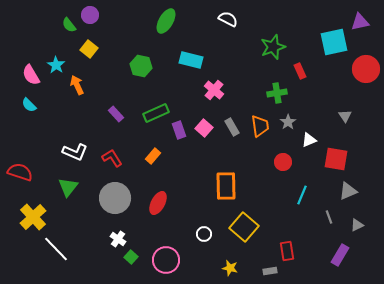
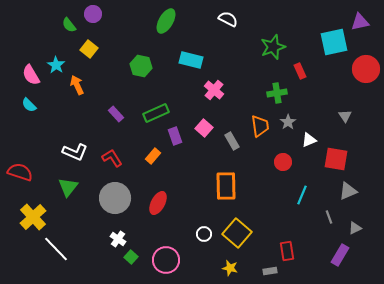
purple circle at (90, 15): moved 3 px right, 1 px up
gray rectangle at (232, 127): moved 14 px down
purple rectangle at (179, 130): moved 4 px left, 6 px down
gray triangle at (357, 225): moved 2 px left, 3 px down
yellow square at (244, 227): moved 7 px left, 6 px down
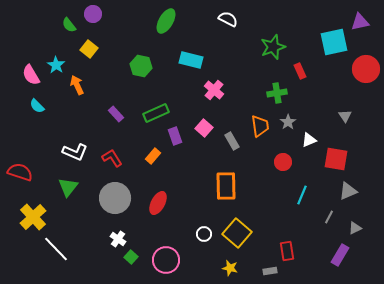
cyan semicircle at (29, 105): moved 8 px right, 1 px down
gray line at (329, 217): rotated 48 degrees clockwise
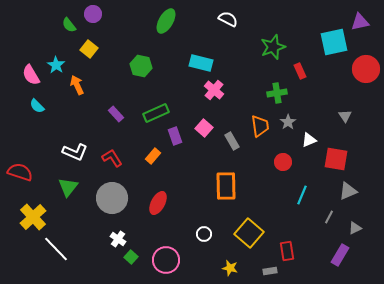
cyan rectangle at (191, 60): moved 10 px right, 3 px down
gray circle at (115, 198): moved 3 px left
yellow square at (237, 233): moved 12 px right
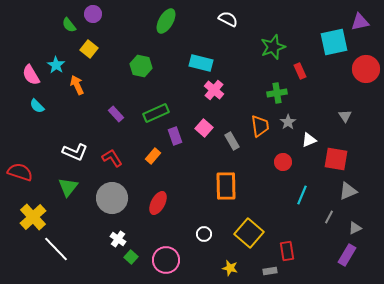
purple rectangle at (340, 255): moved 7 px right
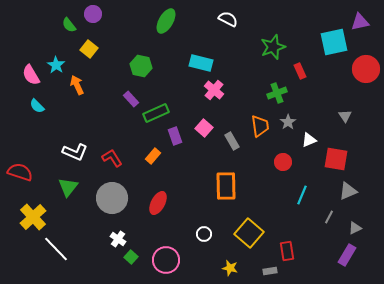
green cross at (277, 93): rotated 12 degrees counterclockwise
purple rectangle at (116, 114): moved 15 px right, 15 px up
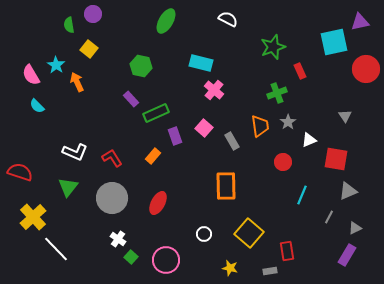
green semicircle at (69, 25): rotated 28 degrees clockwise
orange arrow at (77, 85): moved 3 px up
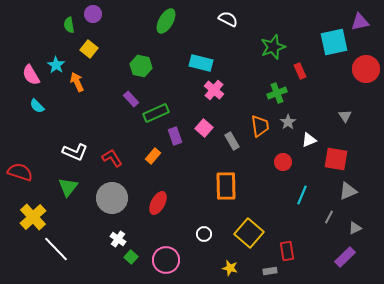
purple rectangle at (347, 255): moved 2 px left, 2 px down; rotated 15 degrees clockwise
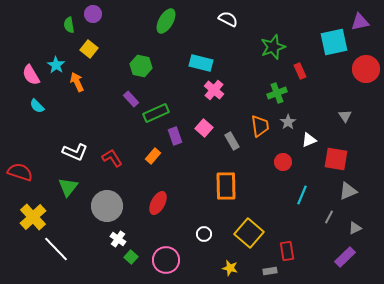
gray circle at (112, 198): moved 5 px left, 8 px down
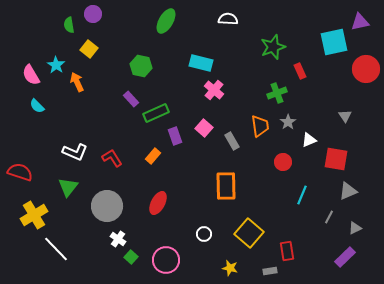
white semicircle at (228, 19): rotated 24 degrees counterclockwise
yellow cross at (33, 217): moved 1 px right, 2 px up; rotated 12 degrees clockwise
